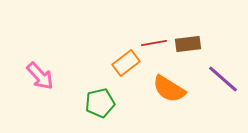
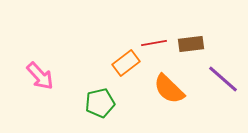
brown rectangle: moved 3 px right
orange semicircle: rotated 12 degrees clockwise
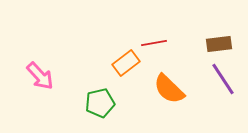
brown rectangle: moved 28 px right
purple line: rotated 16 degrees clockwise
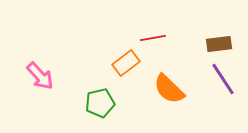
red line: moved 1 px left, 5 px up
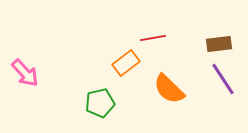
pink arrow: moved 15 px left, 3 px up
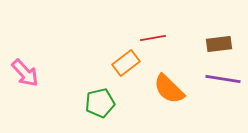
purple line: rotated 48 degrees counterclockwise
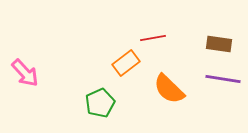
brown rectangle: rotated 15 degrees clockwise
green pentagon: rotated 12 degrees counterclockwise
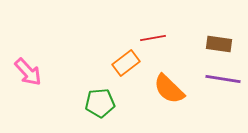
pink arrow: moved 3 px right, 1 px up
green pentagon: rotated 20 degrees clockwise
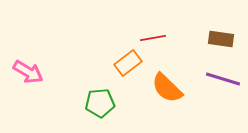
brown rectangle: moved 2 px right, 5 px up
orange rectangle: moved 2 px right
pink arrow: rotated 16 degrees counterclockwise
purple line: rotated 8 degrees clockwise
orange semicircle: moved 2 px left, 1 px up
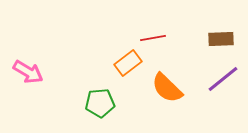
brown rectangle: rotated 10 degrees counterclockwise
purple line: rotated 56 degrees counterclockwise
